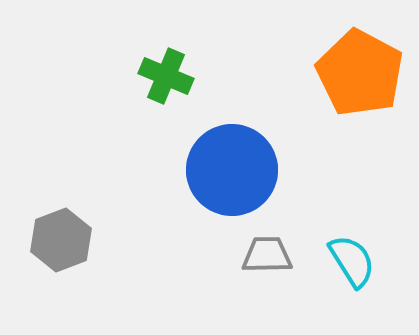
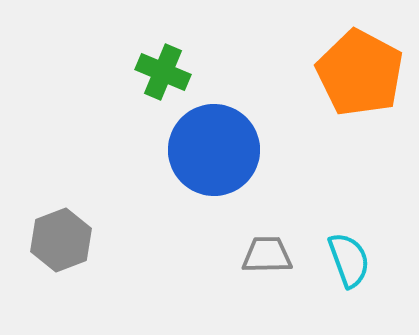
green cross: moved 3 px left, 4 px up
blue circle: moved 18 px left, 20 px up
cyan semicircle: moved 3 px left, 1 px up; rotated 12 degrees clockwise
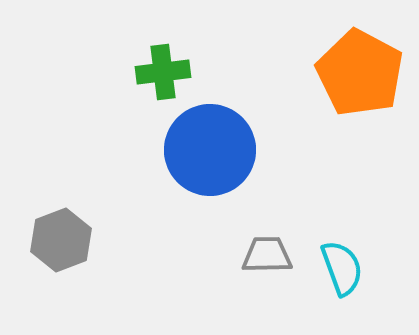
green cross: rotated 30 degrees counterclockwise
blue circle: moved 4 px left
cyan semicircle: moved 7 px left, 8 px down
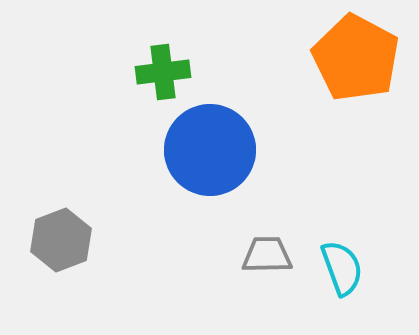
orange pentagon: moved 4 px left, 15 px up
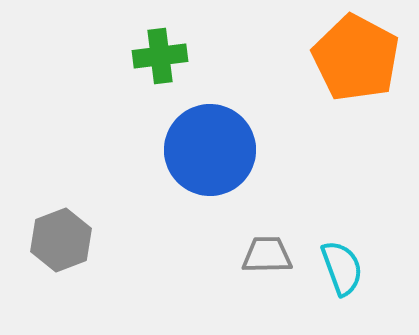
green cross: moved 3 px left, 16 px up
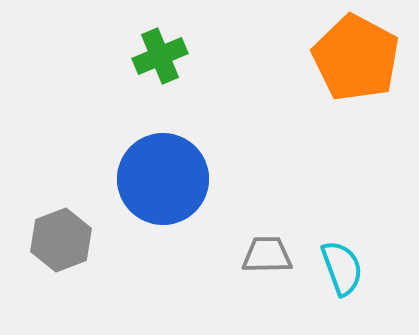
green cross: rotated 16 degrees counterclockwise
blue circle: moved 47 px left, 29 px down
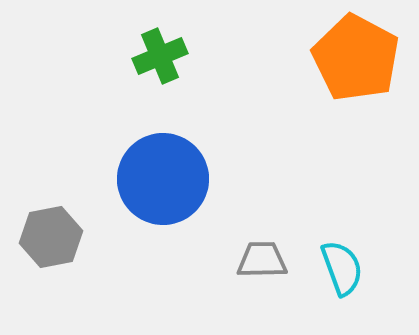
gray hexagon: moved 10 px left, 3 px up; rotated 10 degrees clockwise
gray trapezoid: moved 5 px left, 5 px down
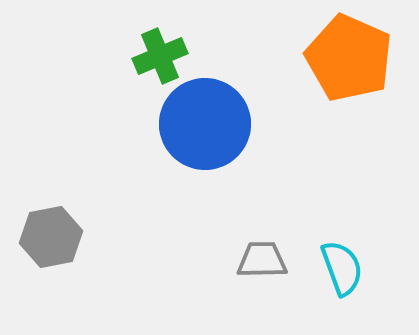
orange pentagon: moved 7 px left; rotated 4 degrees counterclockwise
blue circle: moved 42 px right, 55 px up
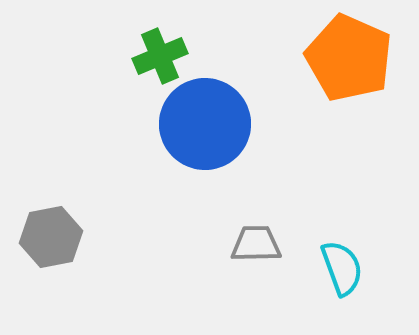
gray trapezoid: moved 6 px left, 16 px up
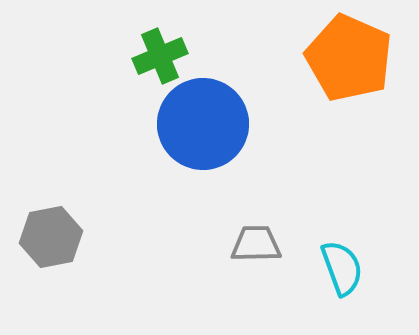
blue circle: moved 2 px left
